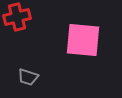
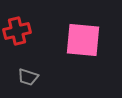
red cross: moved 14 px down
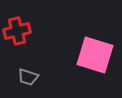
pink square: moved 12 px right, 15 px down; rotated 12 degrees clockwise
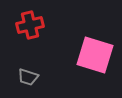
red cross: moved 13 px right, 6 px up
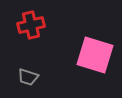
red cross: moved 1 px right
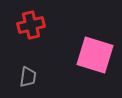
gray trapezoid: rotated 100 degrees counterclockwise
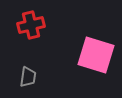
pink square: moved 1 px right
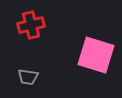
gray trapezoid: rotated 90 degrees clockwise
